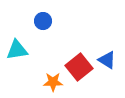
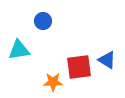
cyan triangle: moved 2 px right
red square: rotated 32 degrees clockwise
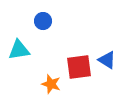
orange star: moved 2 px left, 2 px down; rotated 18 degrees clockwise
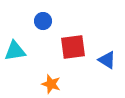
cyan triangle: moved 4 px left, 1 px down
red square: moved 6 px left, 20 px up
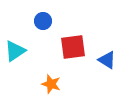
cyan triangle: rotated 25 degrees counterclockwise
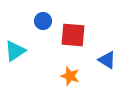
red square: moved 12 px up; rotated 12 degrees clockwise
orange star: moved 19 px right, 8 px up
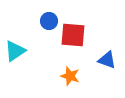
blue circle: moved 6 px right
blue triangle: rotated 12 degrees counterclockwise
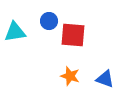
cyan triangle: moved 19 px up; rotated 25 degrees clockwise
blue triangle: moved 2 px left, 19 px down
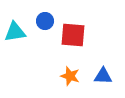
blue circle: moved 4 px left
blue triangle: moved 2 px left, 3 px up; rotated 18 degrees counterclockwise
